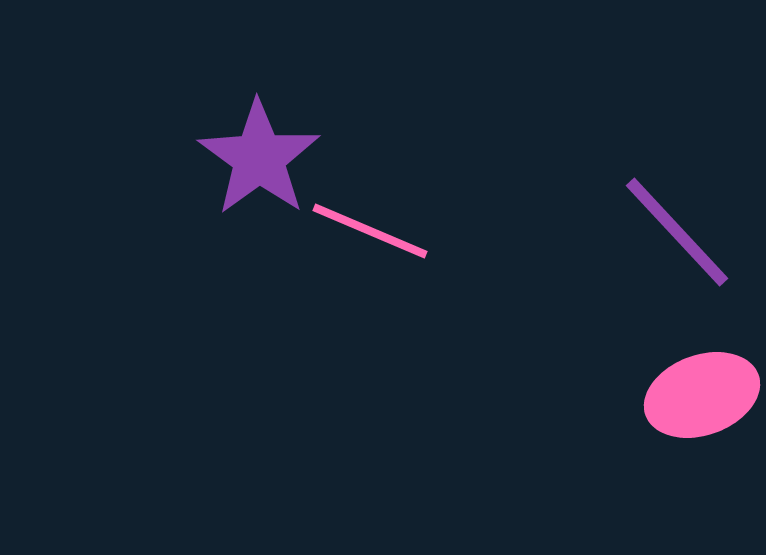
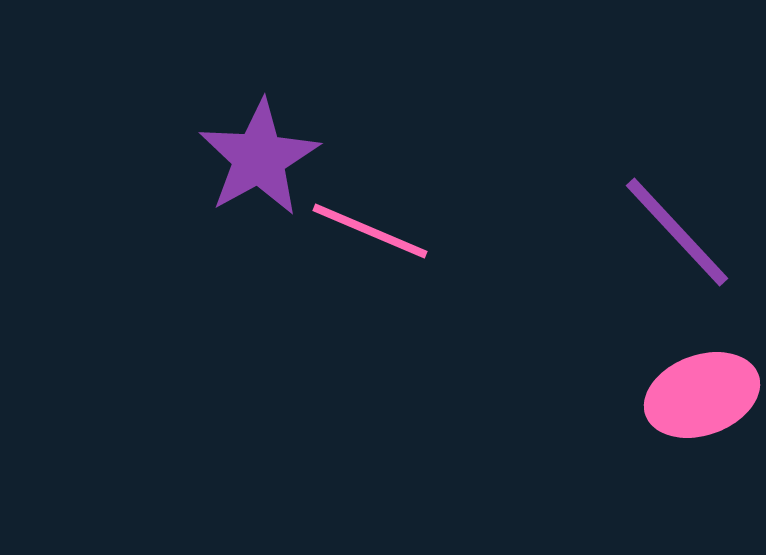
purple star: rotated 7 degrees clockwise
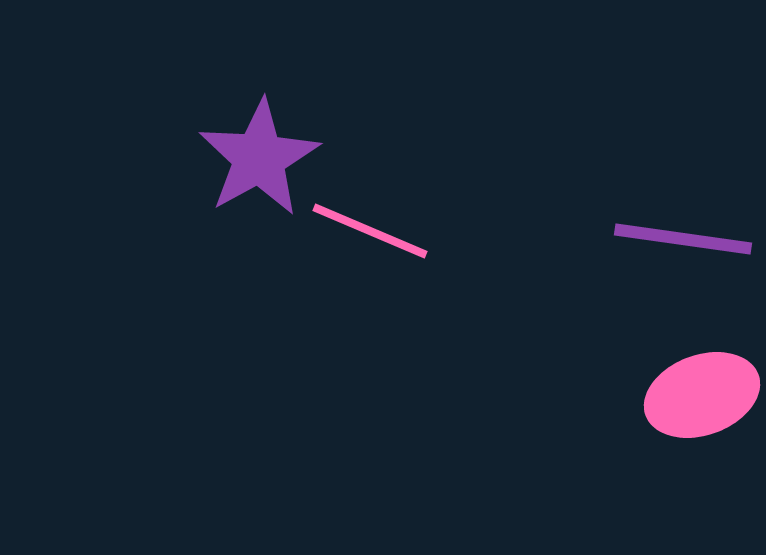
purple line: moved 6 px right, 7 px down; rotated 39 degrees counterclockwise
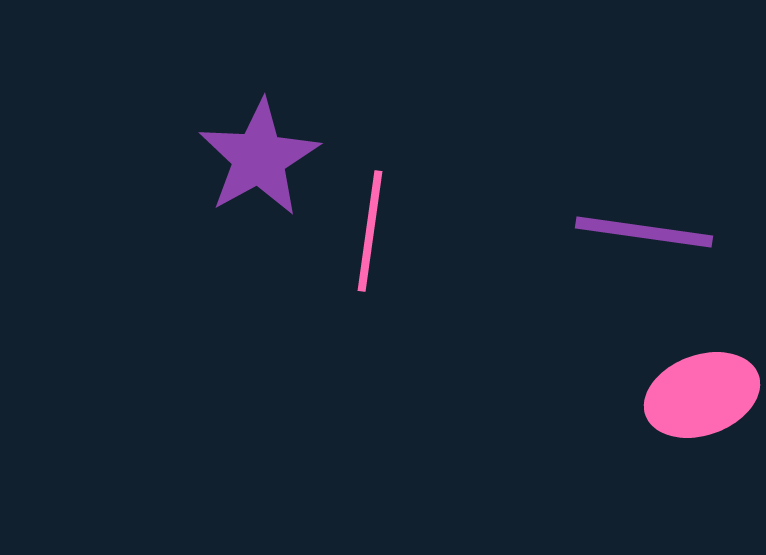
pink line: rotated 75 degrees clockwise
purple line: moved 39 px left, 7 px up
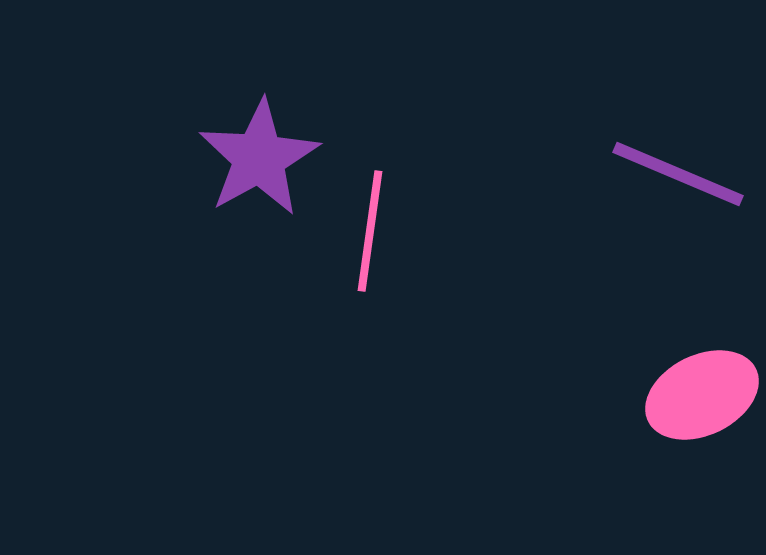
purple line: moved 34 px right, 58 px up; rotated 15 degrees clockwise
pink ellipse: rotated 6 degrees counterclockwise
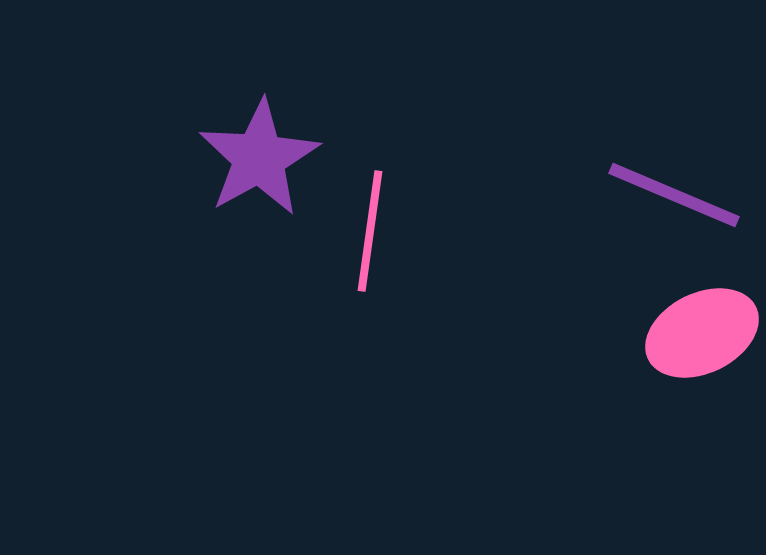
purple line: moved 4 px left, 21 px down
pink ellipse: moved 62 px up
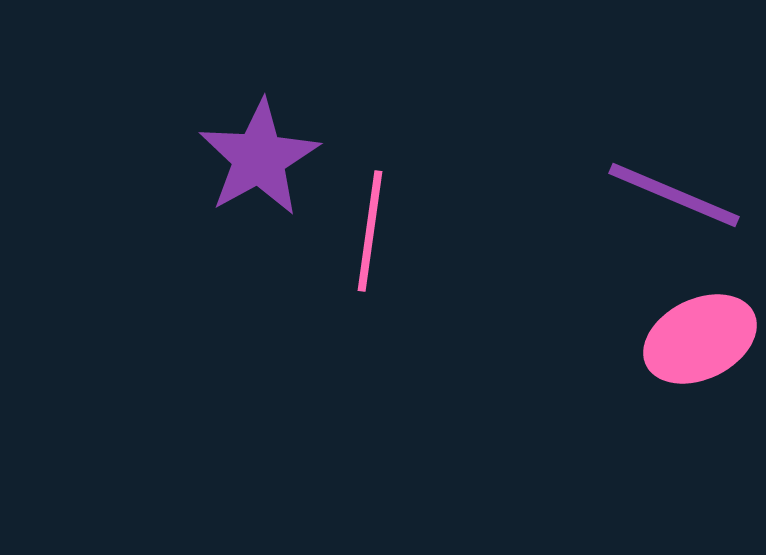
pink ellipse: moved 2 px left, 6 px down
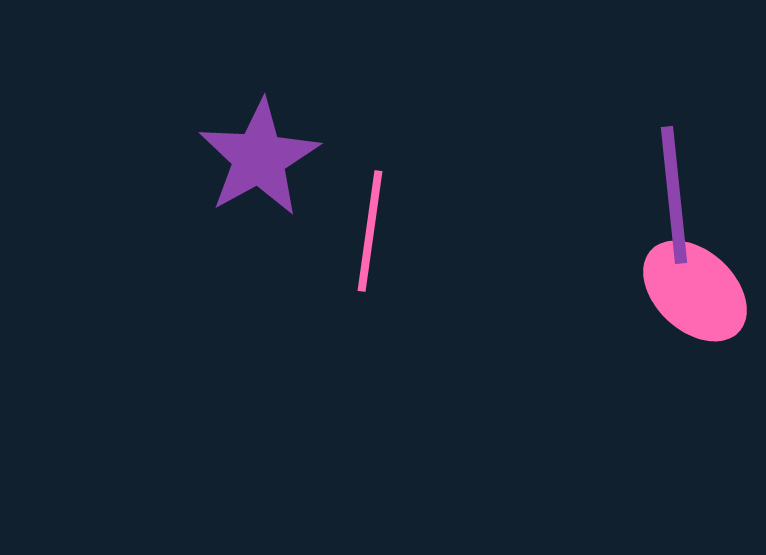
purple line: rotated 61 degrees clockwise
pink ellipse: moved 5 px left, 48 px up; rotated 69 degrees clockwise
